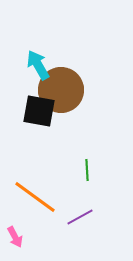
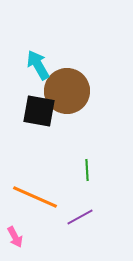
brown circle: moved 6 px right, 1 px down
orange line: rotated 12 degrees counterclockwise
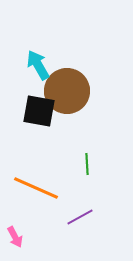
green line: moved 6 px up
orange line: moved 1 px right, 9 px up
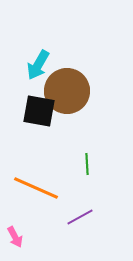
cyan arrow: rotated 120 degrees counterclockwise
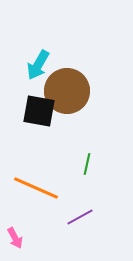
green line: rotated 15 degrees clockwise
pink arrow: moved 1 px down
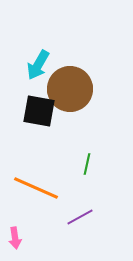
brown circle: moved 3 px right, 2 px up
pink arrow: rotated 20 degrees clockwise
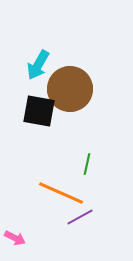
orange line: moved 25 px right, 5 px down
pink arrow: rotated 55 degrees counterclockwise
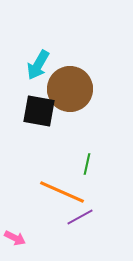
orange line: moved 1 px right, 1 px up
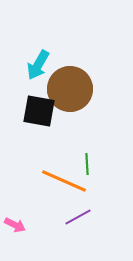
green line: rotated 15 degrees counterclockwise
orange line: moved 2 px right, 11 px up
purple line: moved 2 px left
pink arrow: moved 13 px up
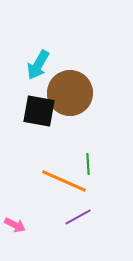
brown circle: moved 4 px down
green line: moved 1 px right
